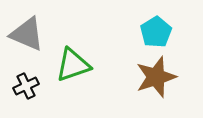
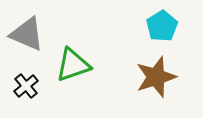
cyan pentagon: moved 6 px right, 6 px up
black cross: rotated 15 degrees counterclockwise
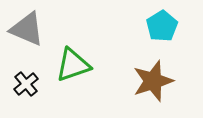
gray triangle: moved 5 px up
brown star: moved 3 px left, 4 px down
black cross: moved 2 px up
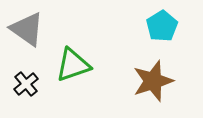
gray triangle: rotated 12 degrees clockwise
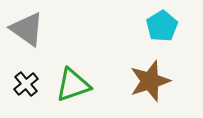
green triangle: moved 20 px down
brown star: moved 3 px left
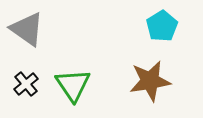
brown star: rotated 9 degrees clockwise
green triangle: rotated 45 degrees counterclockwise
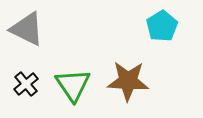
gray triangle: rotated 9 degrees counterclockwise
brown star: moved 22 px left; rotated 12 degrees clockwise
